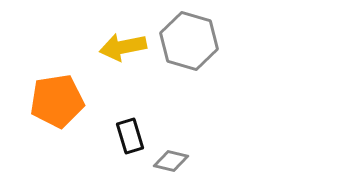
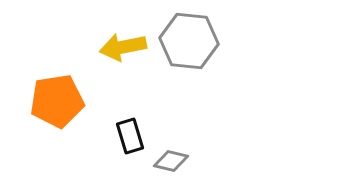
gray hexagon: rotated 10 degrees counterclockwise
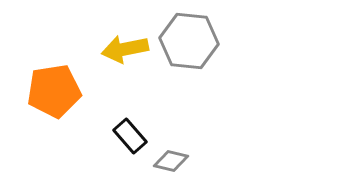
yellow arrow: moved 2 px right, 2 px down
orange pentagon: moved 3 px left, 10 px up
black rectangle: rotated 24 degrees counterclockwise
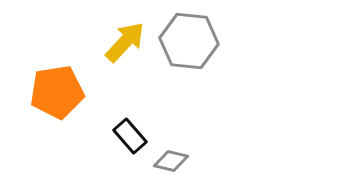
yellow arrow: moved 7 px up; rotated 144 degrees clockwise
orange pentagon: moved 3 px right, 1 px down
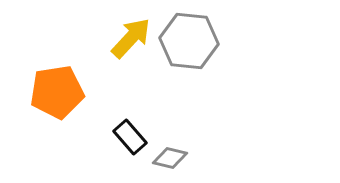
yellow arrow: moved 6 px right, 4 px up
black rectangle: moved 1 px down
gray diamond: moved 1 px left, 3 px up
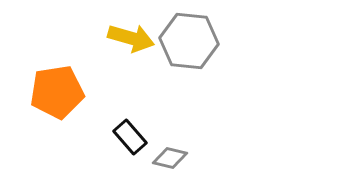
yellow arrow: rotated 63 degrees clockwise
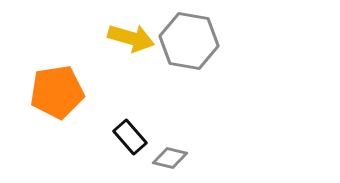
gray hexagon: rotated 4 degrees clockwise
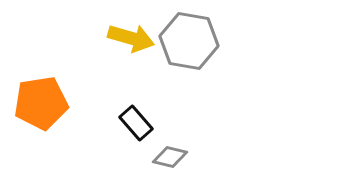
orange pentagon: moved 16 px left, 11 px down
black rectangle: moved 6 px right, 14 px up
gray diamond: moved 1 px up
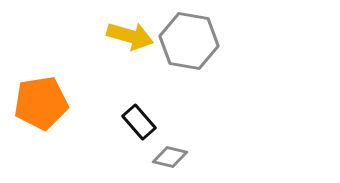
yellow arrow: moved 1 px left, 2 px up
black rectangle: moved 3 px right, 1 px up
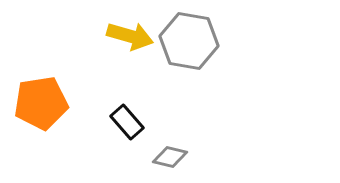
black rectangle: moved 12 px left
